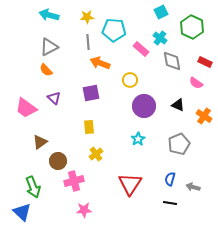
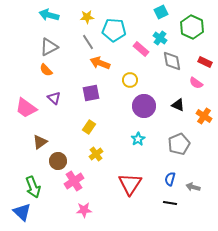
gray line: rotated 28 degrees counterclockwise
yellow rectangle: rotated 40 degrees clockwise
pink cross: rotated 18 degrees counterclockwise
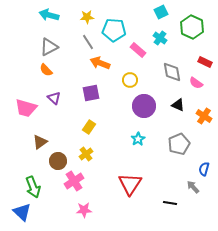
pink rectangle: moved 3 px left, 1 px down
gray diamond: moved 11 px down
pink trapezoid: rotated 20 degrees counterclockwise
yellow cross: moved 10 px left
blue semicircle: moved 34 px right, 10 px up
gray arrow: rotated 32 degrees clockwise
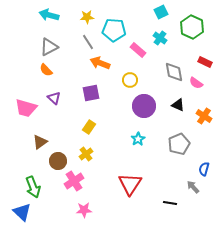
gray diamond: moved 2 px right
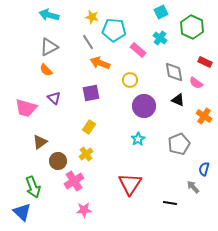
yellow star: moved 5 px right; rotated 16 degrees clockwise
black triangle: moved 5 px up
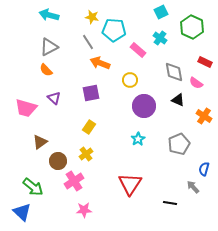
green arrow: rotated 30 degrees counterclockwise
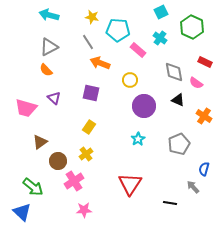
cyan pentagon: moved 4 px right
purple square: rotated 24 degrees clockwise
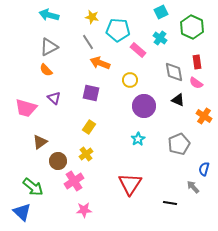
red rectangle: moved 8 px left; rotated 56 degrees clockwise
